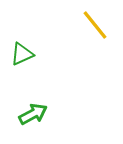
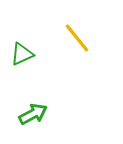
yellow line: moved 18 px left, 13 px down
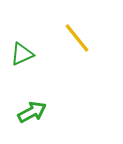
green arrow: moved 1 px left, 2 px up
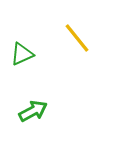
green arrow: moved 1 px right, 1 px up
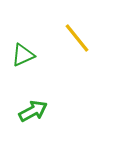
green triangle: moved 1 px right, 1 px down
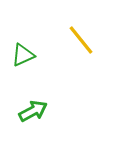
yellow line: moved 4 px right, 2 px down
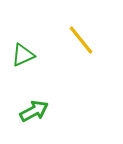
green arrow: moved 1 px right
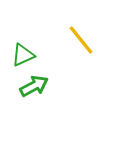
green arrow: moved 25 px up
